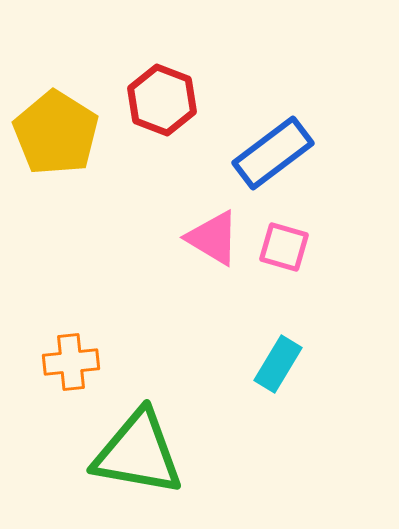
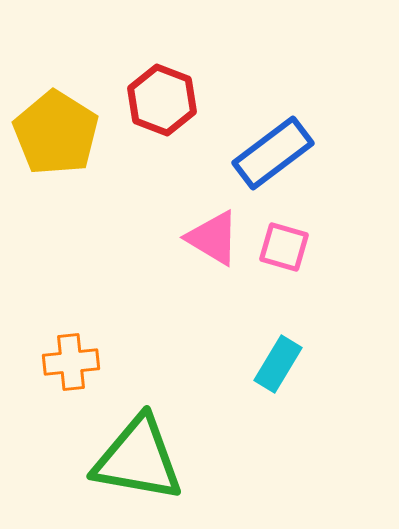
green triangle: moved 6 px down
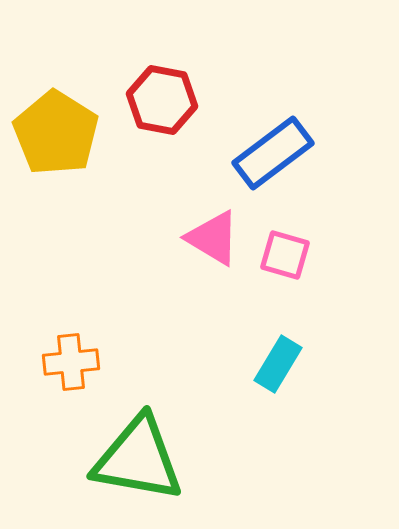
red hexagon: rotated 10 degrees counterclockwise
pink square: moved 1 px right, 8 px down
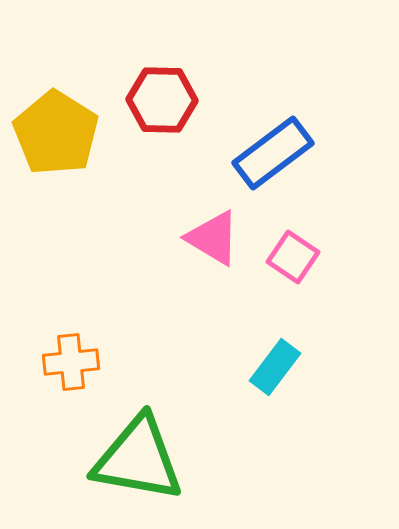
red hexagon: rotated 10 degrees counterclockwise
pink square: moved 8 px right, 2 px down; rotated 18 degrees clockwise
cyan rectangle: moved 3 px left, 3 px down; rotated 6 degrees clockwise
